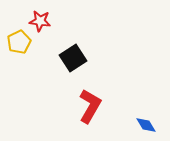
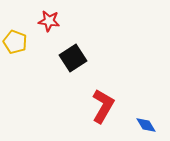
red star: moved 9 px right
yellow pentagon: moved 4 px left; rotated 25 degrees counterclockwise
red L-shape: moved 13 px right
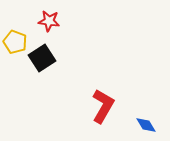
black square: moved 31 px left
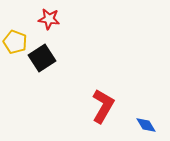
red star: moved 2 px up
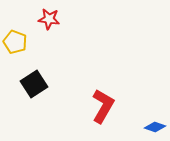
black square: moved 8 px left, 26 px down
blue diamond: moved 9 px right, 2 px down; rotated 40 degrees counterclockwise
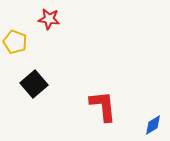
black square: rotated 8 degrees counterclockwise
red L-shape: rotated 36 degrees counterclockwise
blue diamond: moved 2 px left, 2 px up; rotated 50 degrees counterclockwise
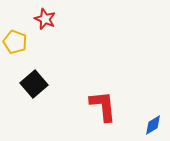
red star: moved 4 px left; rotated 15 degrees clockwise
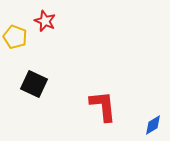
red star: moved 2 px down
yellow pentagon: moved 5 px up
black square: rotated 24 degrees counterclockwise
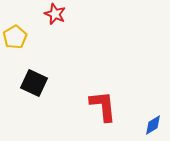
red star: moved 10 px right, 7 px up
yellow pentagon: rotated 20 degrees clockwise
black square: moved 1 px up
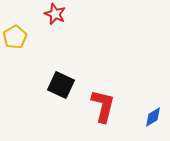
black square: moved 27 px right, 2 px down
red L-shape: rotated 20 degrees clockwise
blue diamond: moved 8 px up
